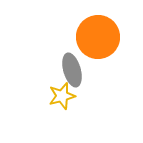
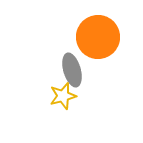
yellow star: moved 1 px right
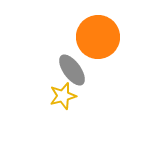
gray ellipse: rotated 20 degrees counterclockwise
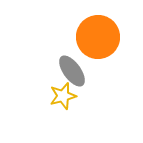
gray ellipse: moved 1 px down
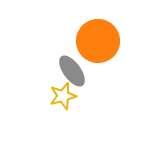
orange circle: moved 4 px down
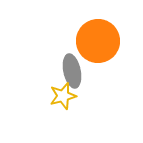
gray ellipse: rotated 24 degrees clockwise
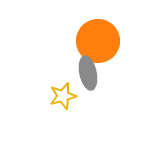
gray ellipse: moved 16 px right, 2 px down
